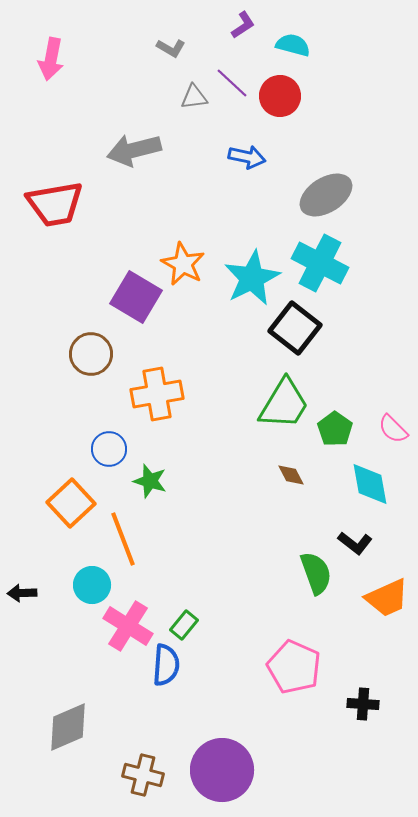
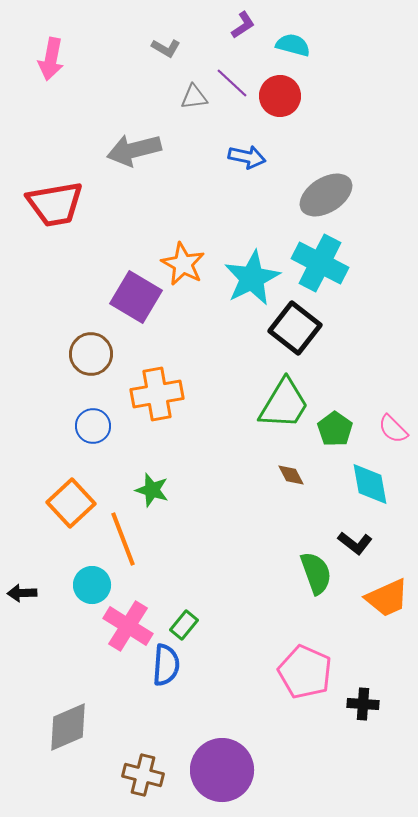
gray L-shape: moved 5 px left
blue circle: moved 16 px left, 23 px up
green star: moved 2 px right, 9 px down
pink pentagon: moved 11 px right, 5 px down
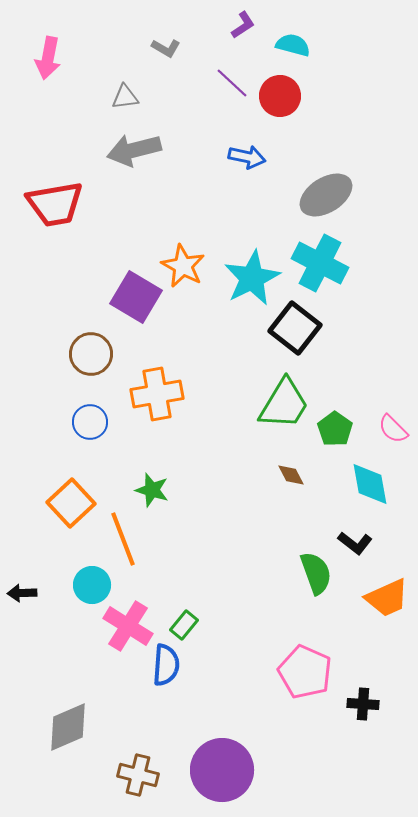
pink arrow: moved 3 px left, 1 px up
gray triangle: moved 69 px left
orange star: moved 2 px down
blue circle: moved 3 px left, 4 px up
brown cross: moved 5 px left
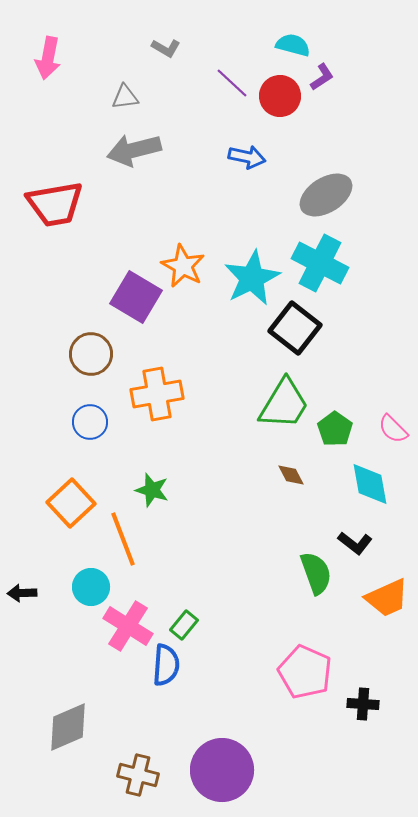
purple L-shape: moved 79 px right, 52 px down
cyan circle: moved 1 px left, 2 px down
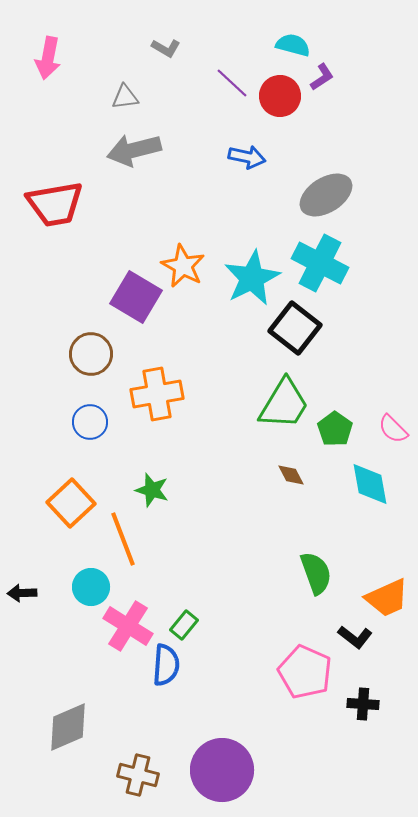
black L-shape: moved 94 px down
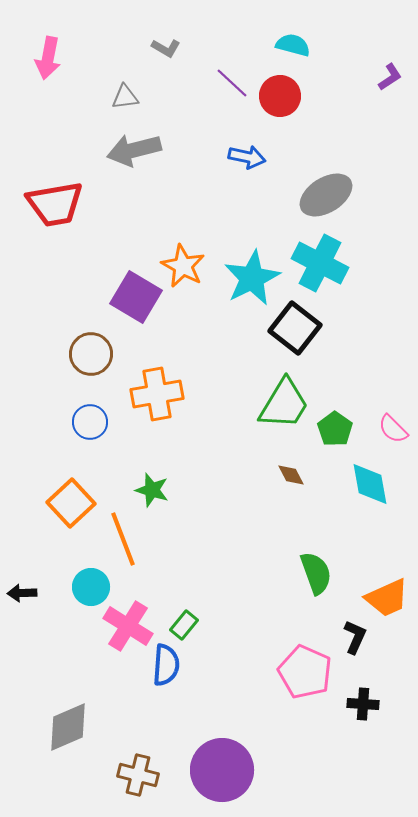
purple L-shape: moved 68 px right
black L-shape: rotated 104 degrees counterclockwise
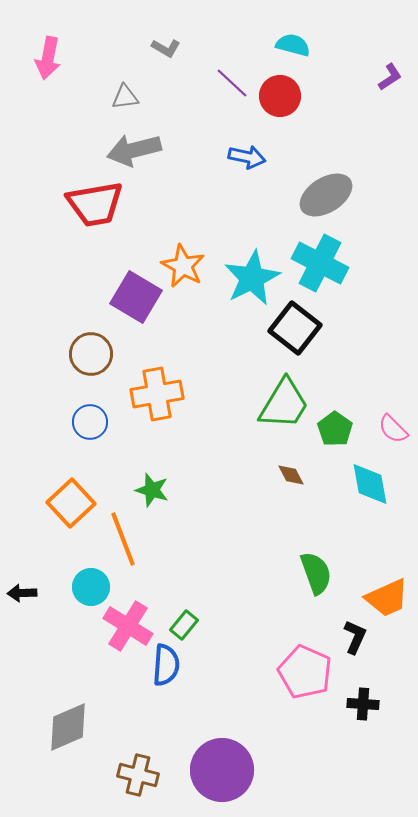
red trapezoid: moved 40 px right
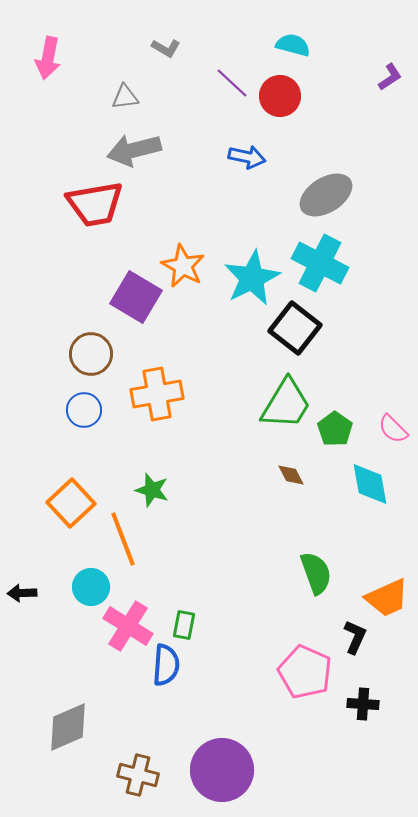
green trapezoid: moved 2 px right
blue circle: moved 6 px left, 12 px up
green rectangle: rotated 28 degrees counterclockwise
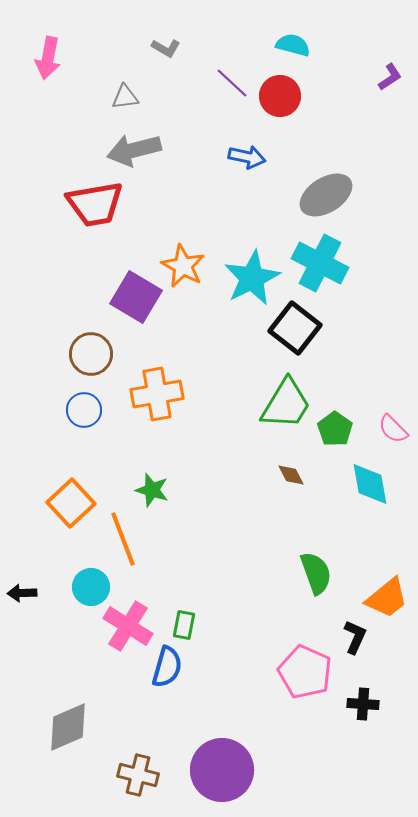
orange trapezoid: rotated 15 degrees counterclockwise
blue semicircle: moved 1 px right, 2 px down; rotated 12 degrees clockwise
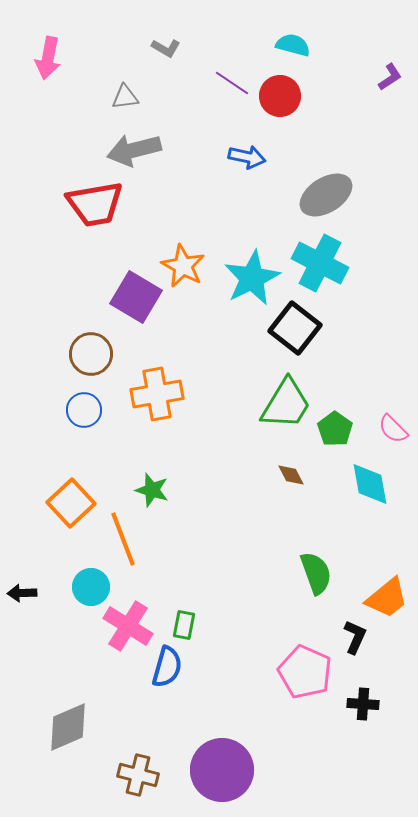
purple line: rotated 9 degrees counterclockwise
